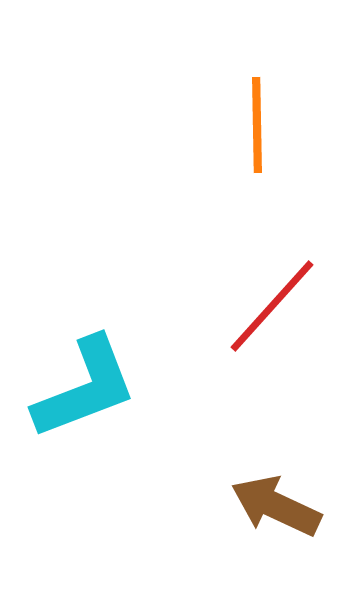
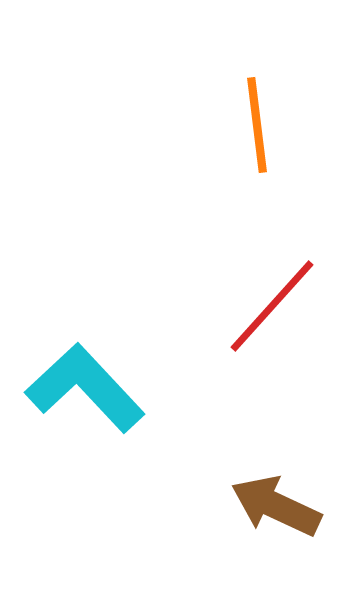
orange line: rotated 6 degrees counterclockwise
cyan L-shape: rotated 112 degrees counterclockwise
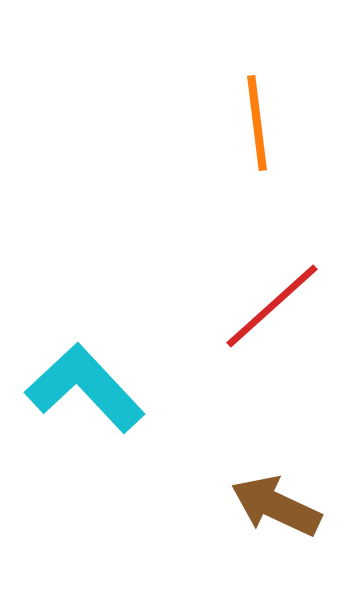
orange line: moved 2 px up
red line: rotated 6 degrees clockwise
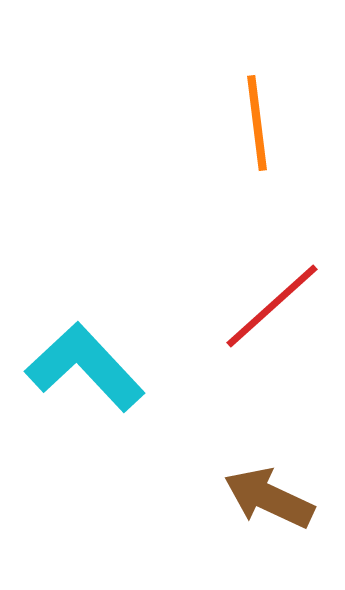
cyan L-shape: moved 21 px up
brown arrow: moved 7 px left, 8 px up
